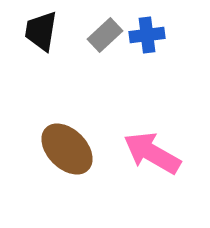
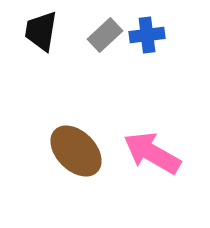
brown ellipse: moved 9 px right, 2 px down
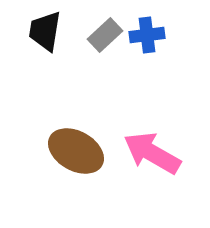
black trapezoid: moved 4 px right
brown ellipse: rotated 16 degrees counterclockwise
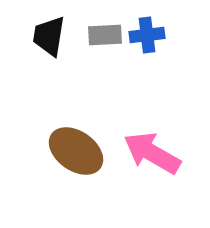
black trapezoid: moved 4 px right, 5 px down
gray rectangle: rotated 40 degrees clockwise
brown ellipse: rotated 6 degrees clockwise
